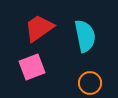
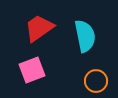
pink square: moved 3 px down
orange circle: moved 6 px right, 2 px up
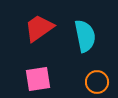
pink square: moved 6 px right, 9 px down; rotated 12 degrees clockwise
orange circle: moved 1 px right, 1 px down
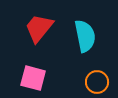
red trapezoid: rotated 16 degrees counterclockwise
pink square: moved 5 px left, 1 px up; rotated 24 degrees clockwise
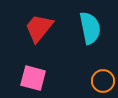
cyan semicircle: moved 5 px right, 8 px up
orange circle: moved 6 px right, 1 px up
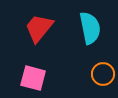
orange circle: moved 7 px up
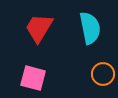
red trapezoid: rotated 8 degrees counterclockwise
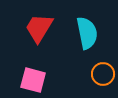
cyan semicircle: moved 3 px left, 5 px down
pink square: moved 2 px down
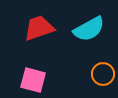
red trapezoid: rotated 40 degrees clockwise
cyan semicircle: moved 2 px right, 4 px up; rotated 72 degrees clockwise
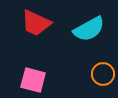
red trapezoid: moved 3 px left, 5 px up; rotated 136 degrees counterclockwise
